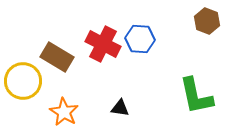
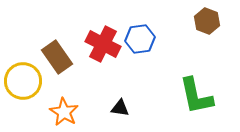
blue hexagon: rotated 12 degrees counterclockwise
brown rectangle: rotated 24 degrees clockwise
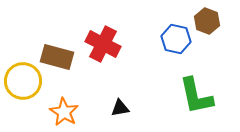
blue hexagon: moved 36 px right; rotated 20 degrees clockwise
brown rectangle: rotated 40 degrees counterclockwise
black triangle: rotated 18 degrees counterclockwise
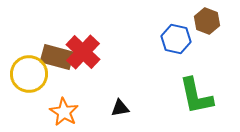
red cross: moved 20 px left, 8 px down; rotated 16 degrees clockwise
yellow circle: moved 6 px right, 7 px up
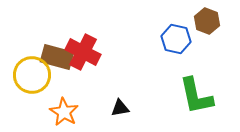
red cross: rotated 16 degrees counterclockwise
yellow circle: moved 3 px right, 1 px down
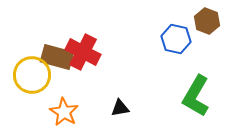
green L-shape: rotated 42 degrees clockwise
